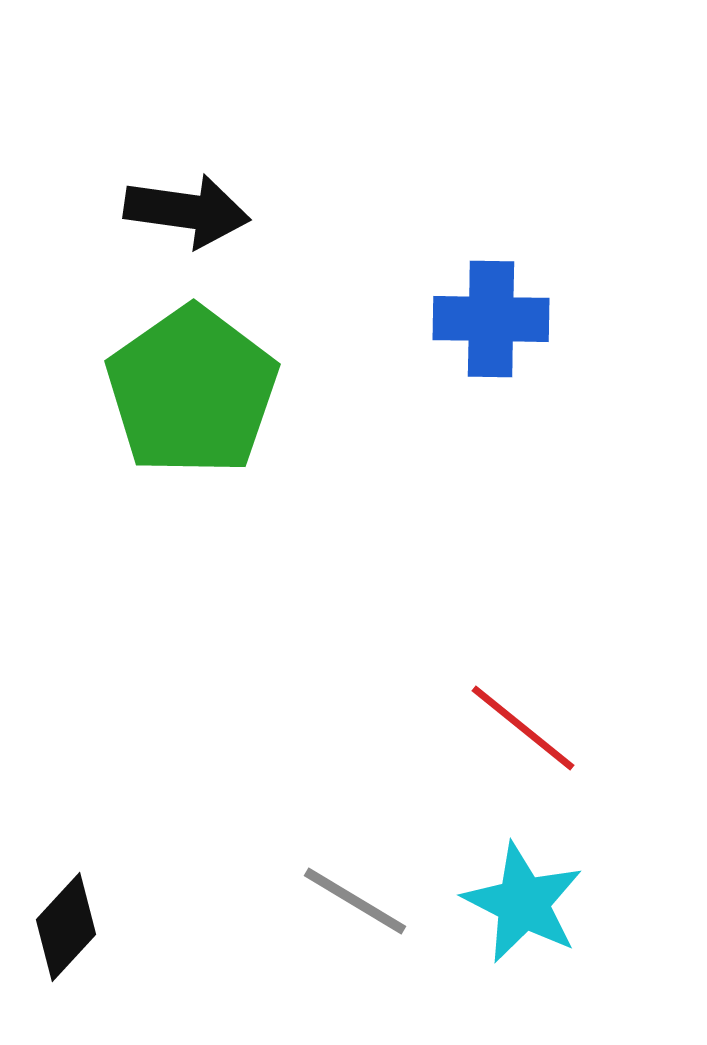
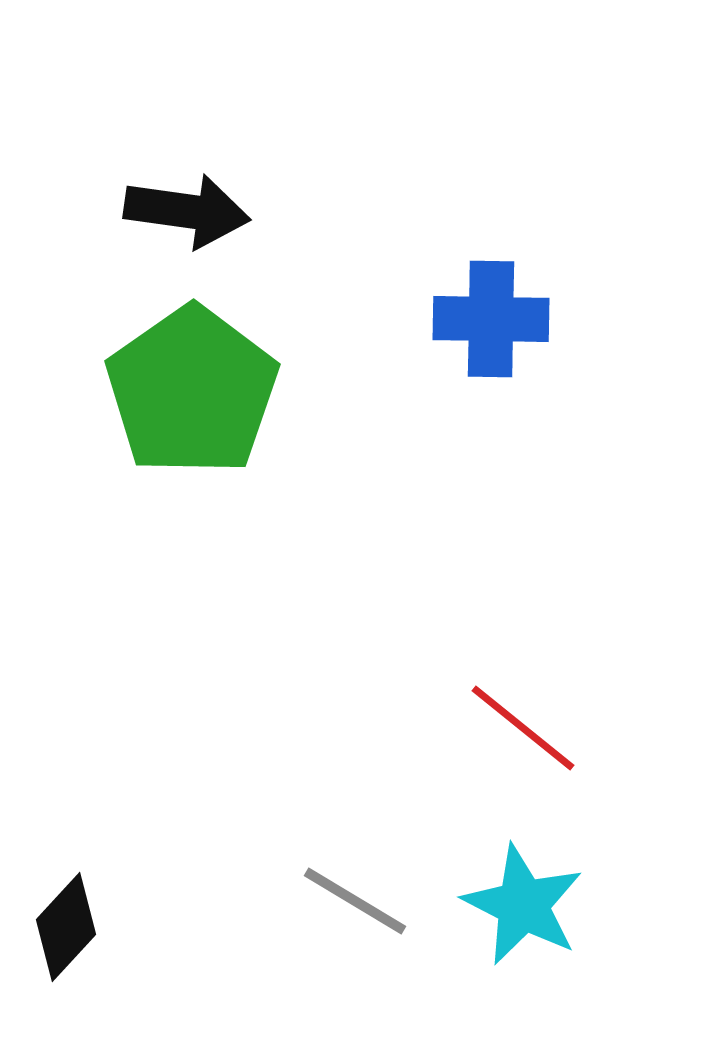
cyan star: moved 2 px down
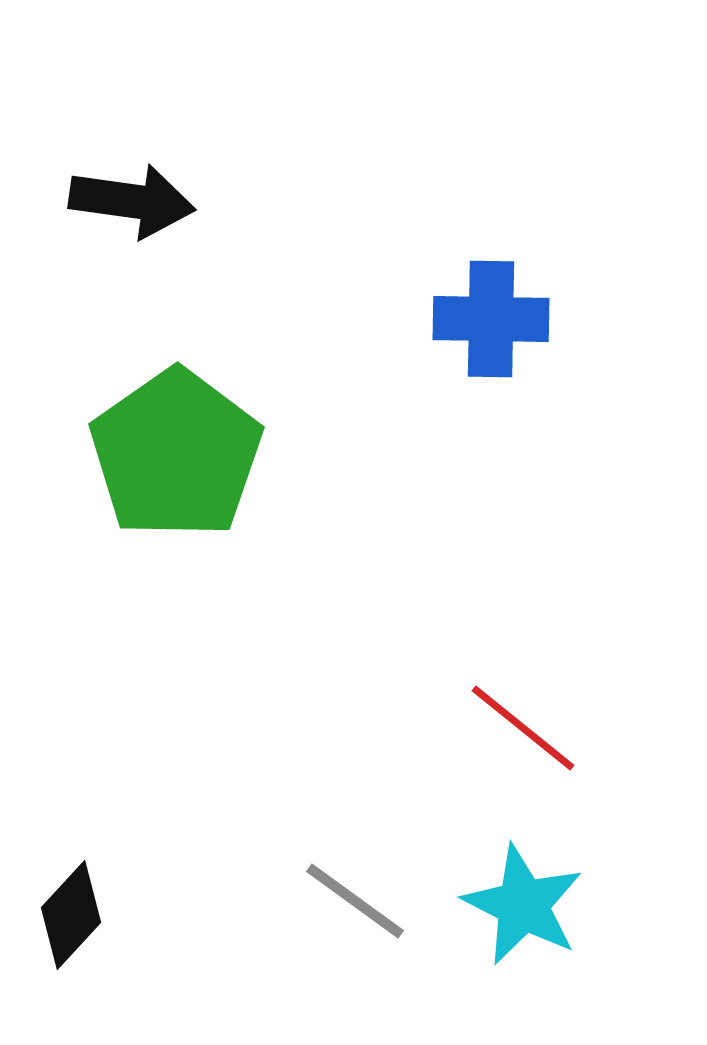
black arrow: moved 55 px left, 10 px up
green pentagon: moved 16 px left, 63 px down
gray line: rotated 5 degrees clockwise
black diamond: moved 5 px right, 12 px up
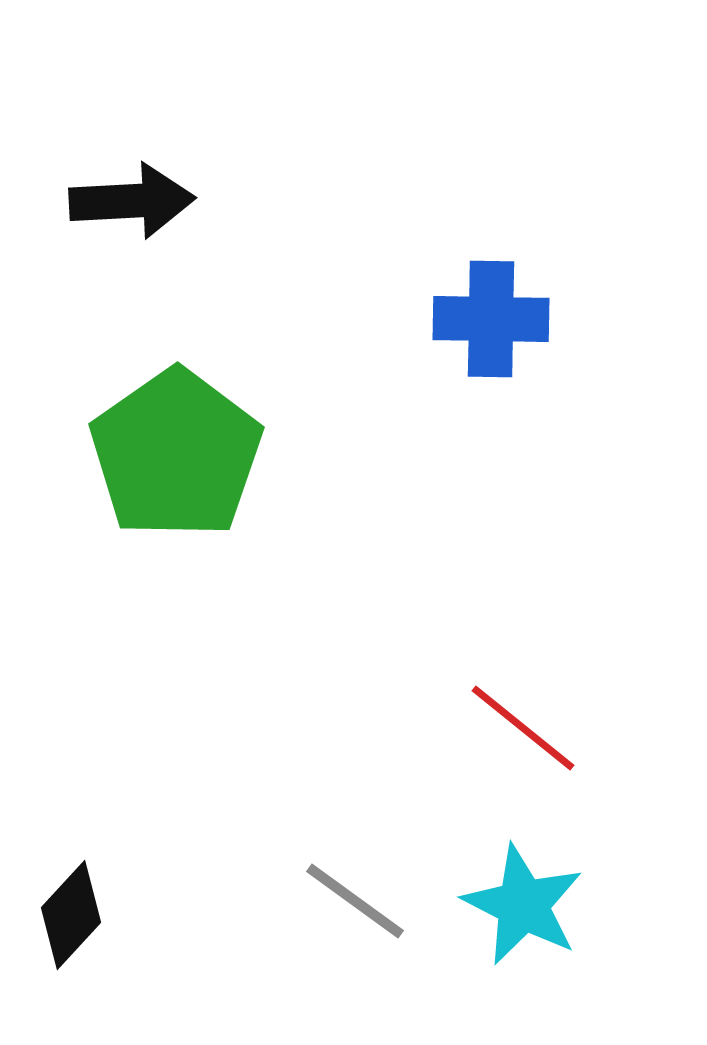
black arrow: rotated 11 degrees counterclockwise
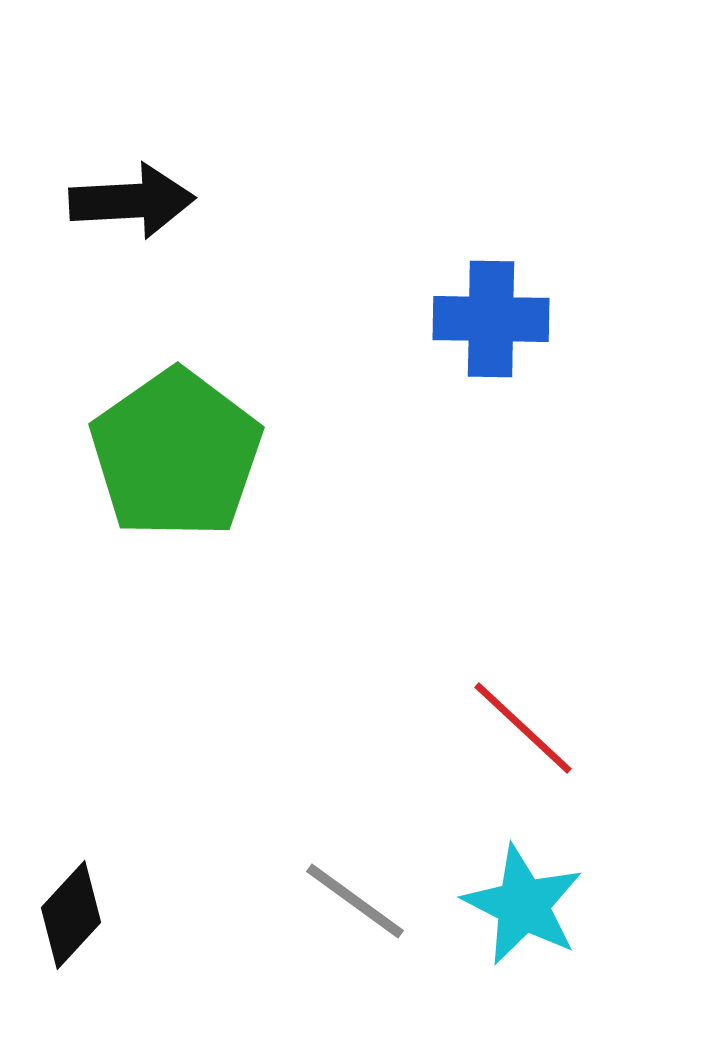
red line: rotated 4 degrees clockwise
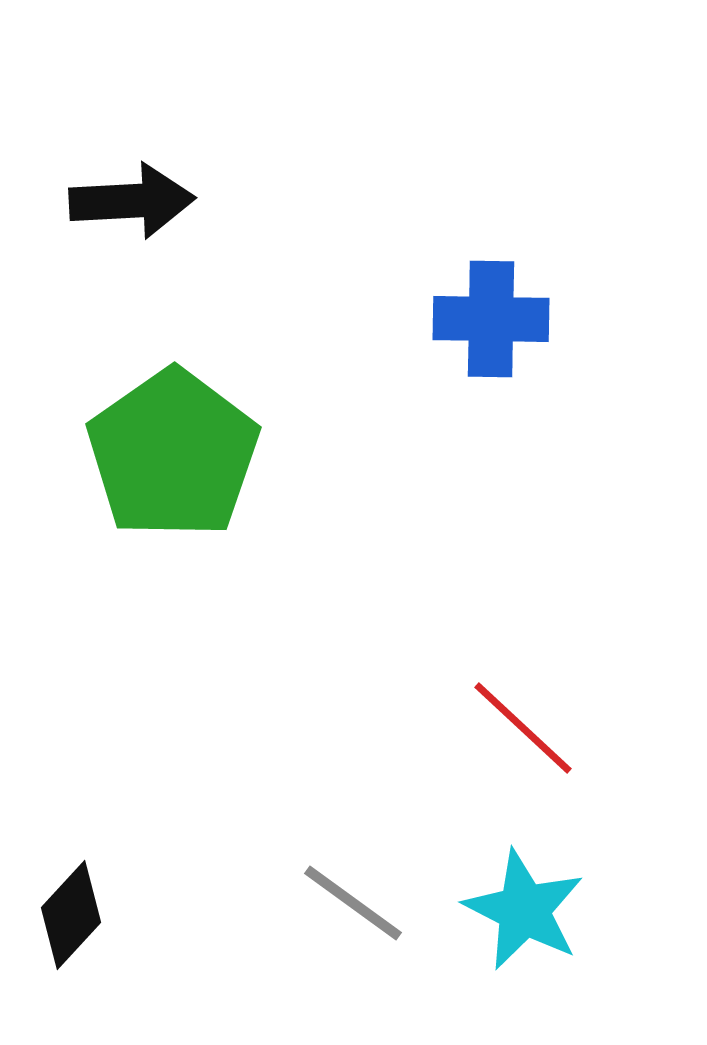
green pentagon: moved 3 px left
gray line: moved 2 px left, 2 px down
cyan star: moved 1 px right, 5 px down
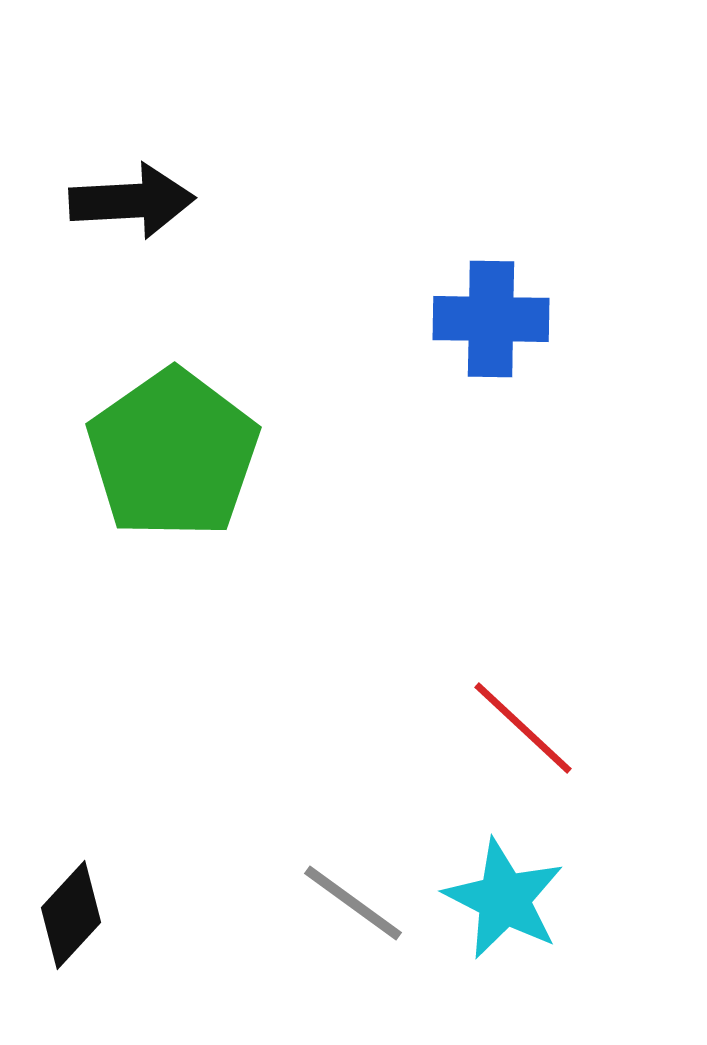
cyan star: moved 20 px left, 11 px up
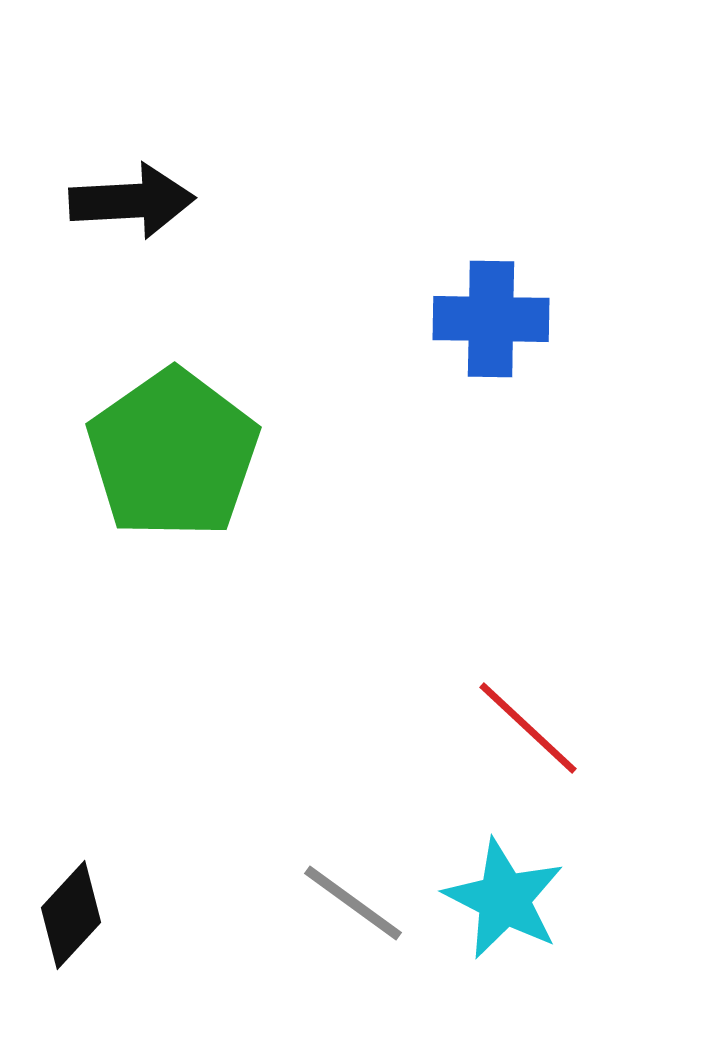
red line: moved 5 px right
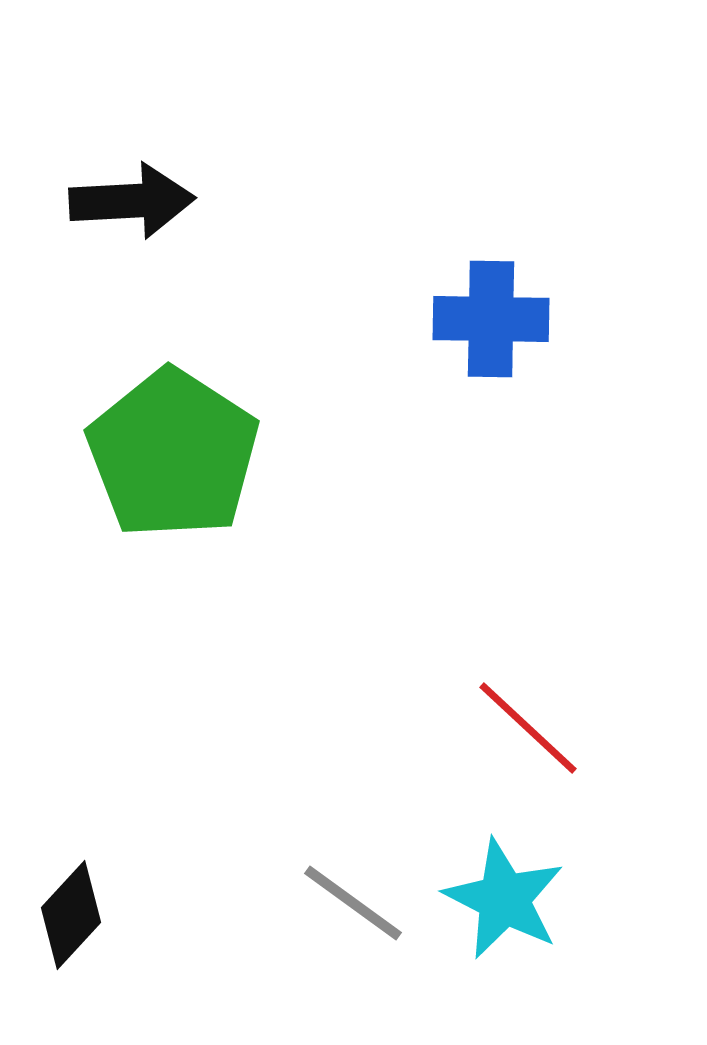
green pentagon: rotated 4 degrees counterclockwise
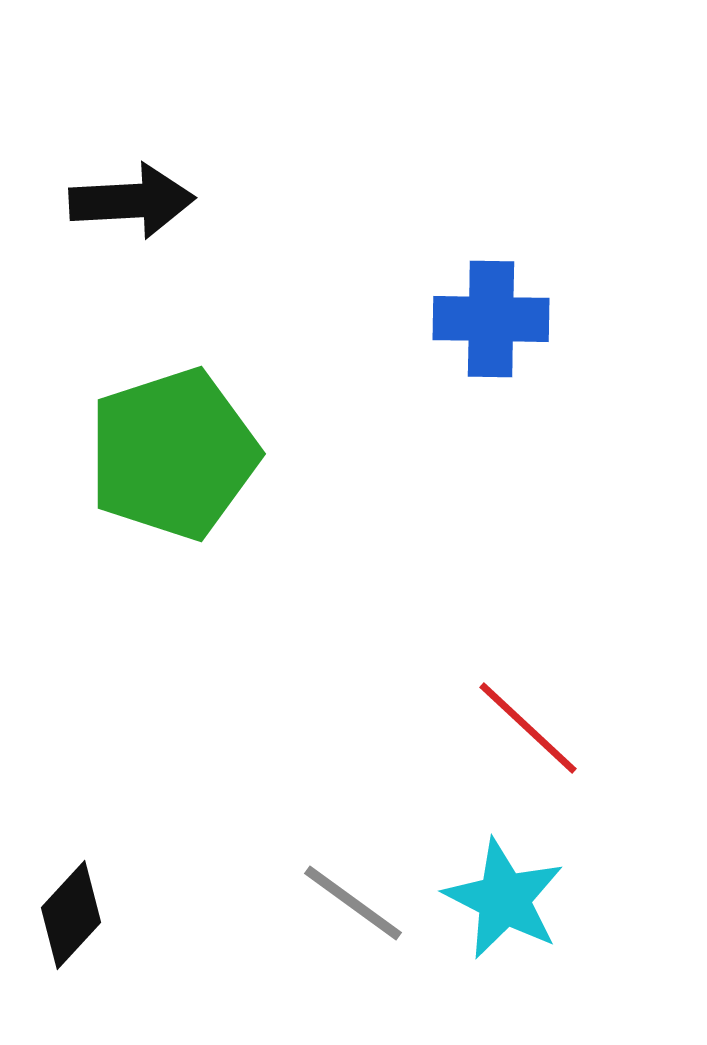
green pentagon: rotated 21 degrees clockwise
